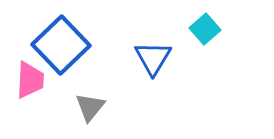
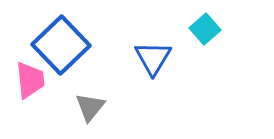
pink trapezoid: rotated 9 degrees counterclockwise
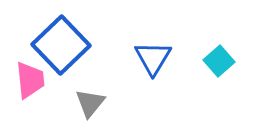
cyan square: moved 14 px right, 32 px down
gray triangle: moved 4 px up
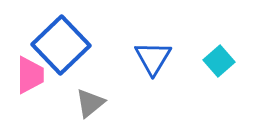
pink trapezoid: moved 5 px up; rotated 6 degrees clockwise
gray triangle: rotated 12 degrees clockwise
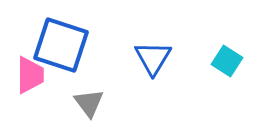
blue square: rotated 28 degrees counterclockwise
cyan square: moved 8 px right; rotated 16 degrees counterclockwise
gray triangle: moved 1 px left; rotated 28 degrees counterclockwise
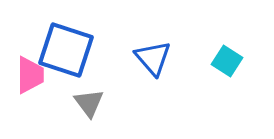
blue square: moved 5 px right, 5 px down
blue triangle: rotated 12 degrees counterclockwise
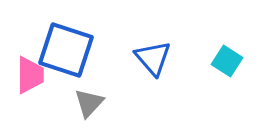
gray triangle: rotated 20 degrees clockwise
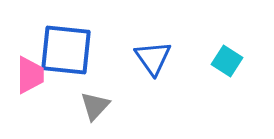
blue square: rotated 12 degrees counterclockwise
blue triangle: rotated 6 degrees clockwise
gray triangle: moved 6 px right, 3 px down
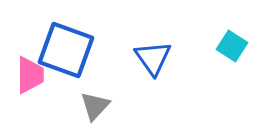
blue square: rotated 14 degrees clockwise
cyan square: moved 5 px right, 15 px up
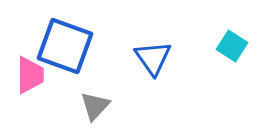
blue square: moved 1 px left, 4 px up
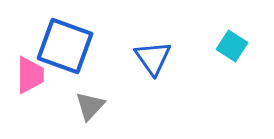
gray triangle: moved 5 px left
